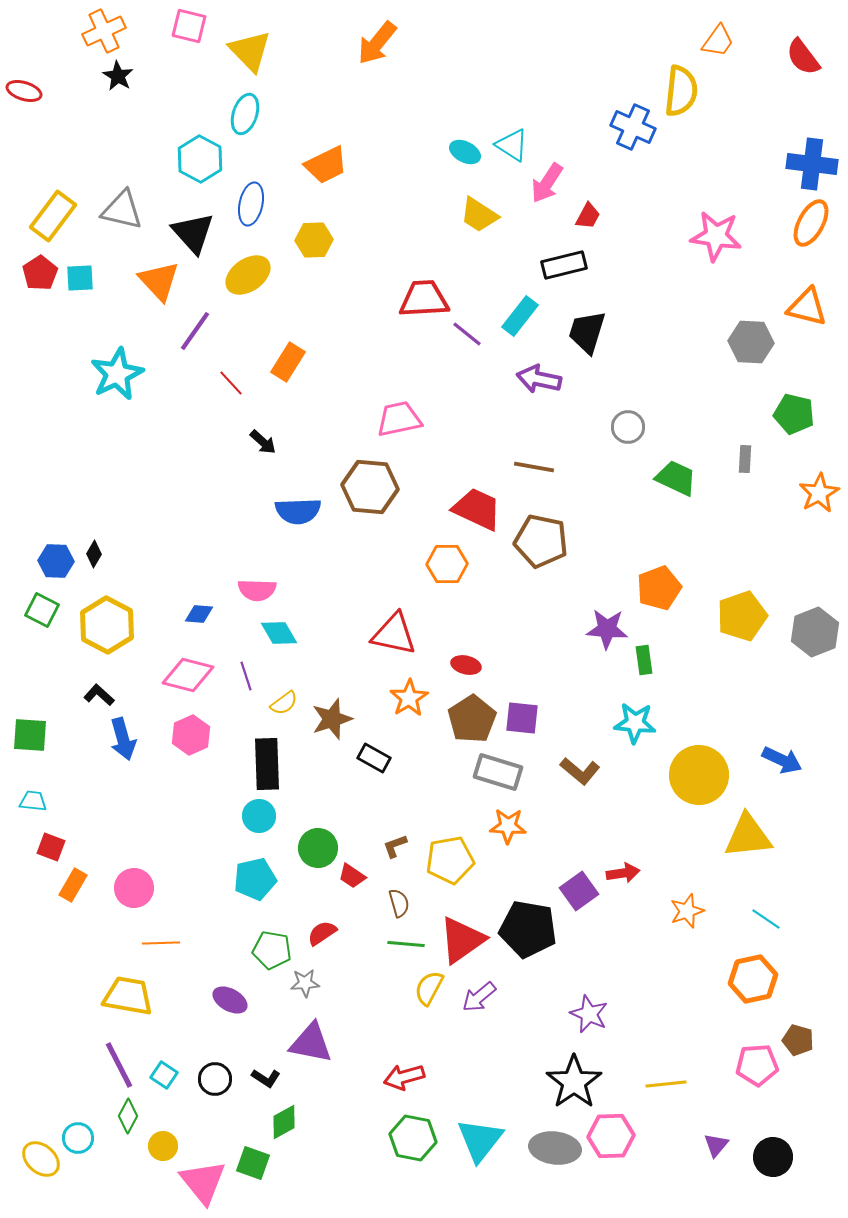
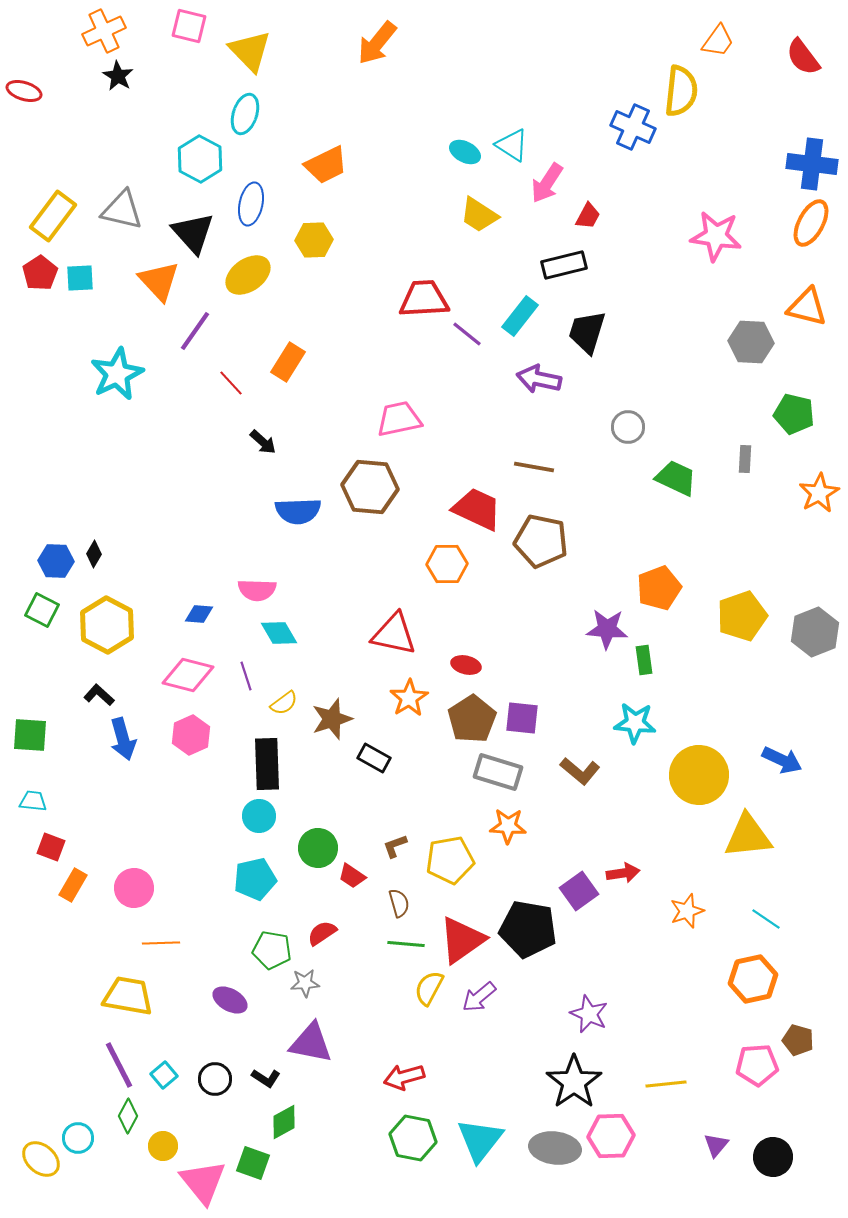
cyan square at (164, 1075): rotated 16 degrees clockwise
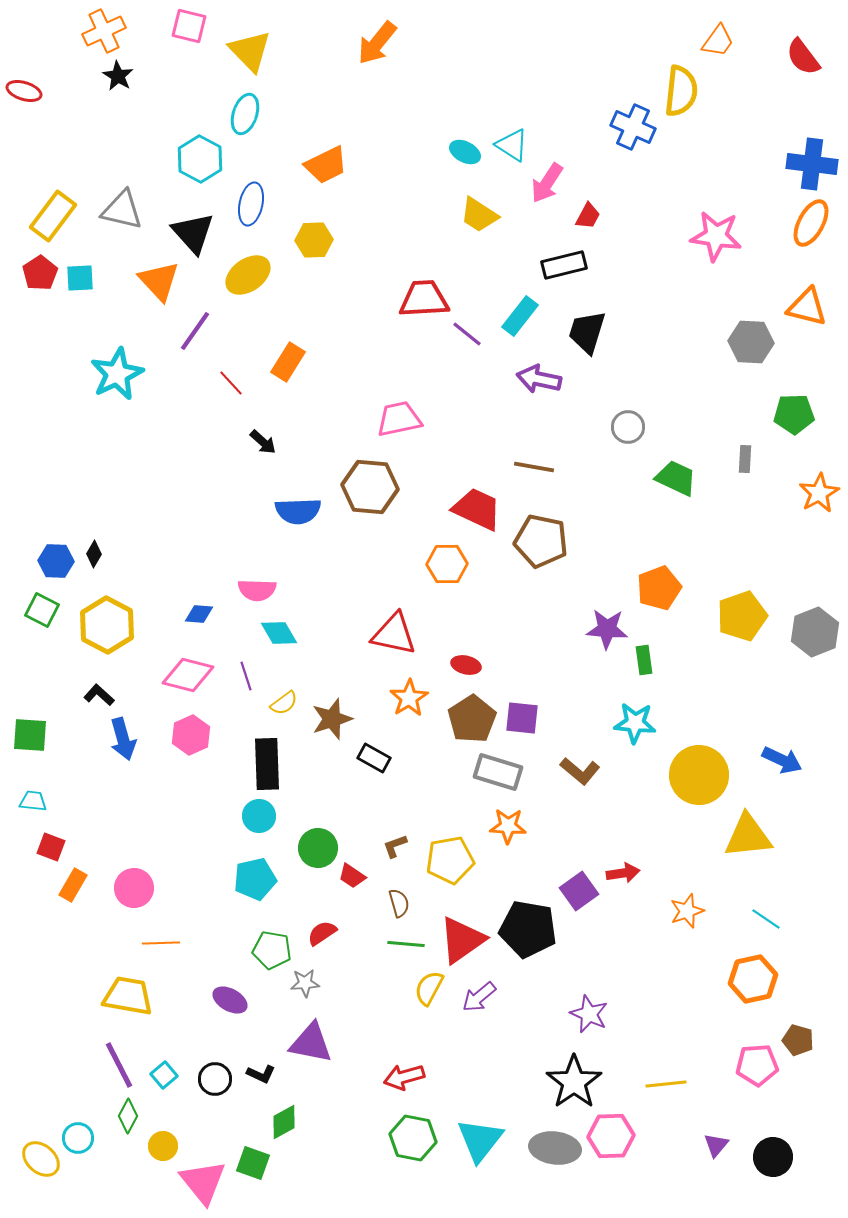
green pentagon at (794, 414): rotated 15 degrees counterclockwise
black L-shape at (266, 1078): moved 5 px left, 4 px up; rotated 8 degrees counterclockwise
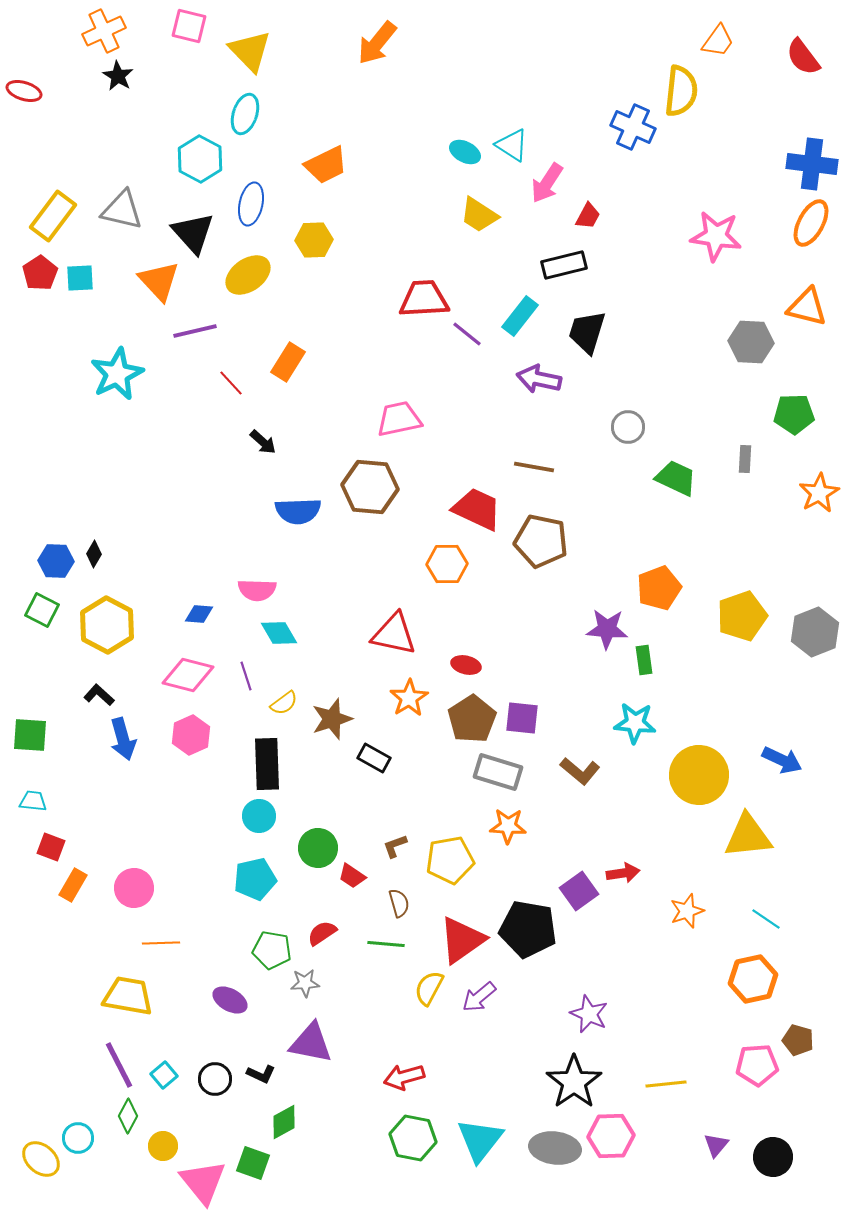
purple line at (195, 331): rotated 42 degrees clockwise
green line at (406, 944): moved 20 px left
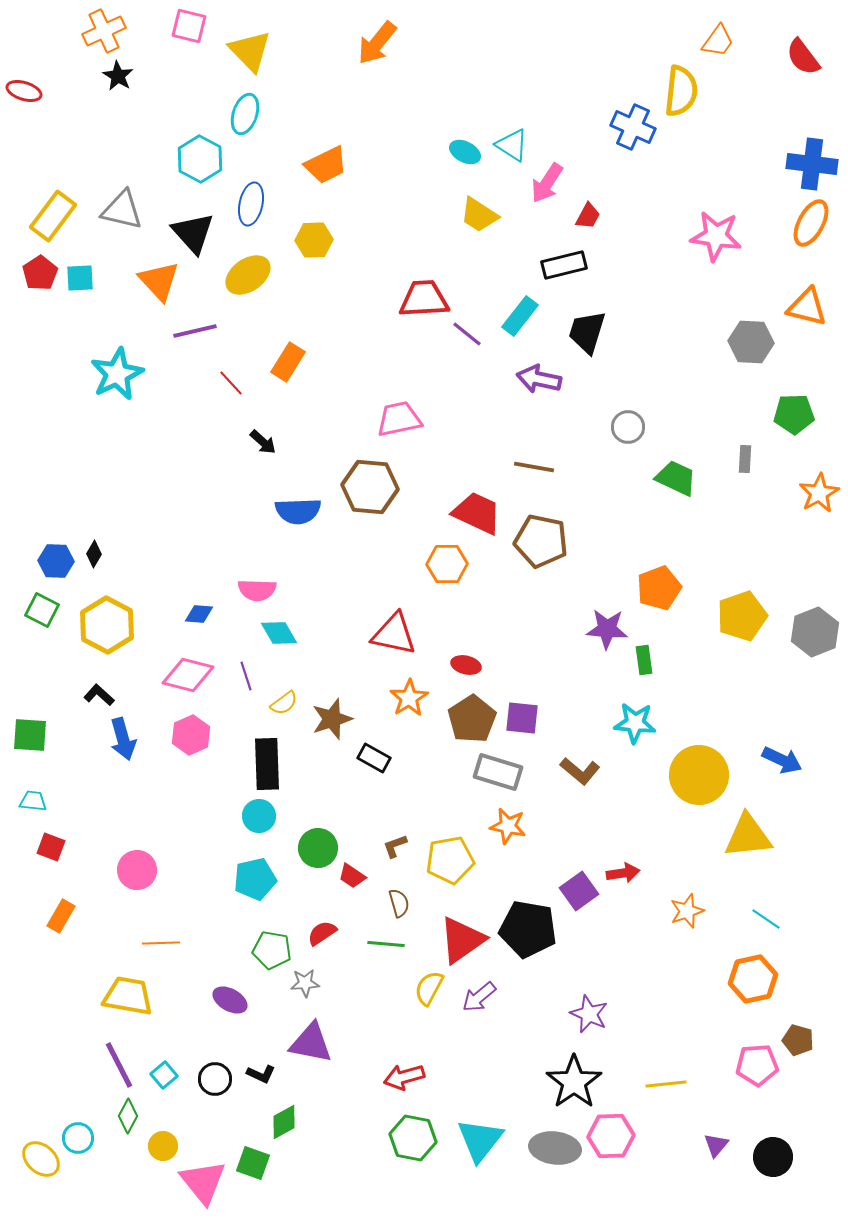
red trapezoid at (477, 509): moved 4 px down
orange star at (508, 826): rotated 9 degrees clockwise
orange rectangle at (73, 885): moved 12 px left, 31 px down
pink circle at (134, 888): moved 3 px right, 18 px up
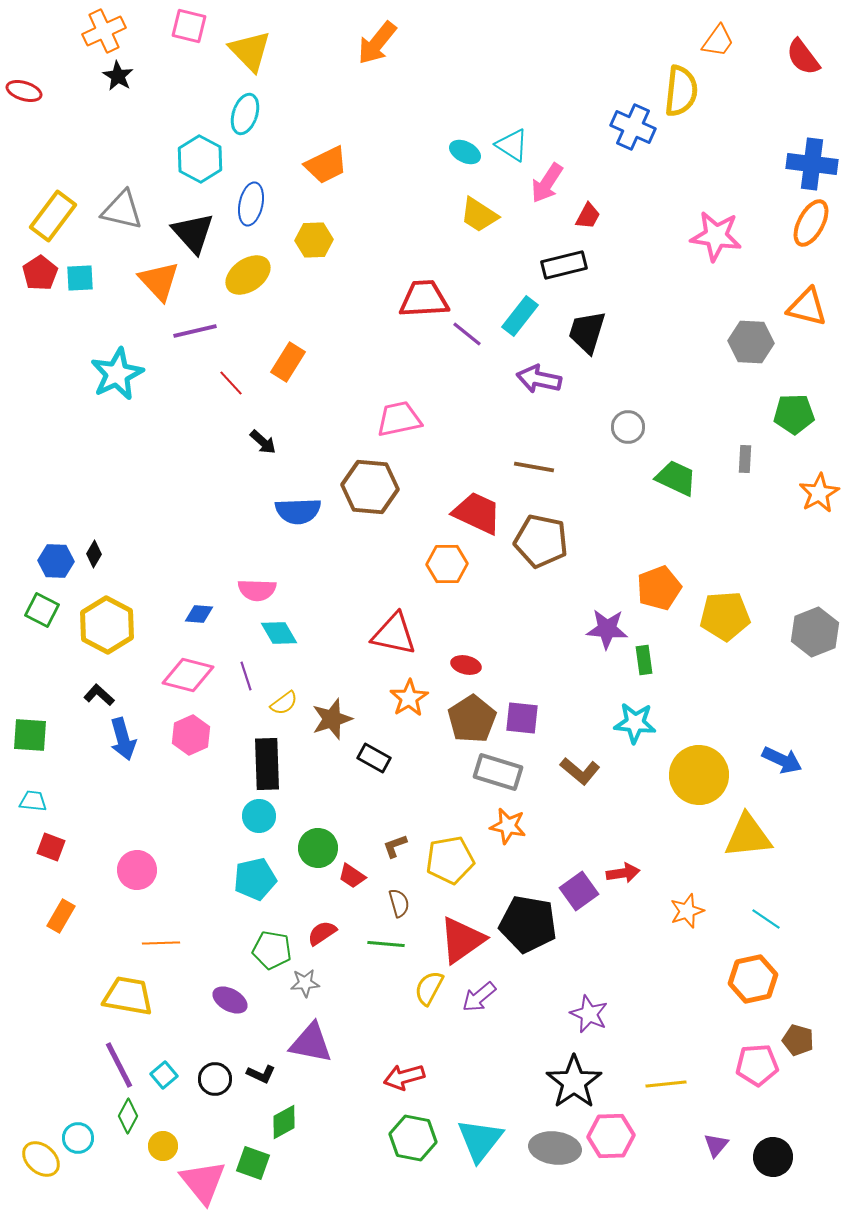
yellow pentagon at (742, 616): moved 17 px left; rotated 15 degrees clockwise
black pentagon at (528, 929): moved 5 px up
